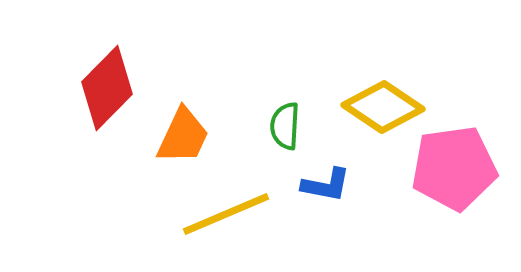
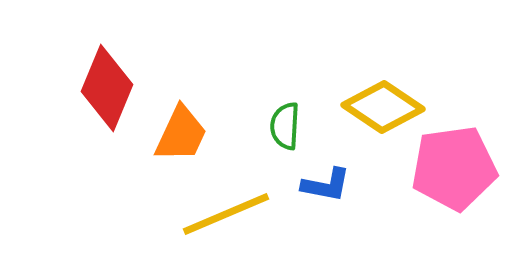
red diamond: rotated 22 degrees counterclockwise
orange trapezoid: moved 2 px left, 2 px up
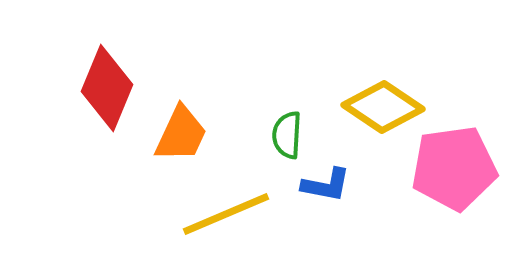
green semicircle: moved 2 px right, 9 px down
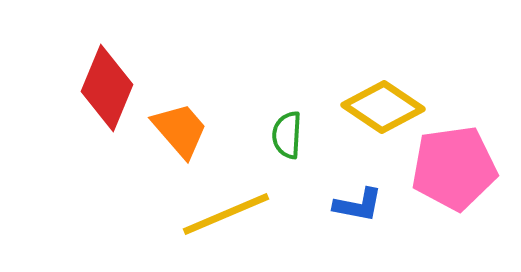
orange trapezoid: moved 1 px left, 4 px up; rotated 66 degrees counterclockwise
blue L-shape: moved 32 px right, 20 px down
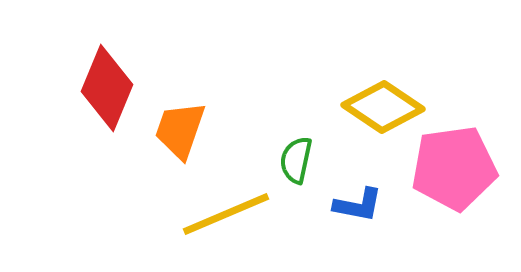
orange trapezoid: rotated 120 degrees counterclockwise
green semicircle: moved 9 px right, 25 px down; rotated 9 degrees clockwise
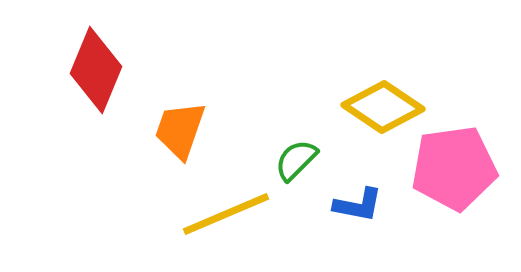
red diamond: moved 11 px left, 18 px up
green semicircle: rotated 33 degrees clockwise
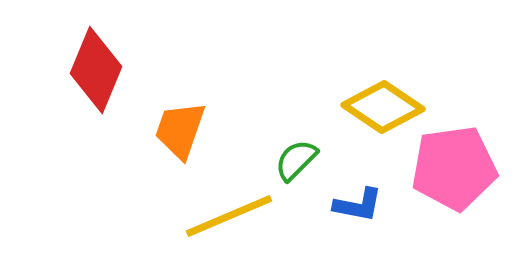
yellow line: moved 3 px right, 2 px down
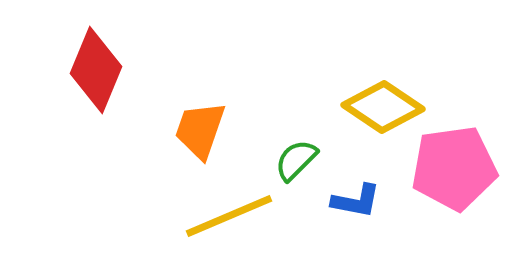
orange trapezoid: moved 20 px right
blue L-shape: moved 2 px left, 4 px up
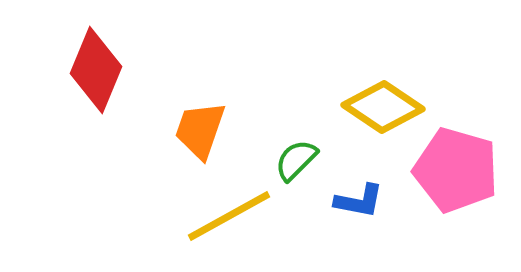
pink pentagon: moved 2 px right, 2 px down; rotated 24 degrees clockwise
blue L-shape: moved 3 px right
yellow line: rotated 6 degrees counterclockwise
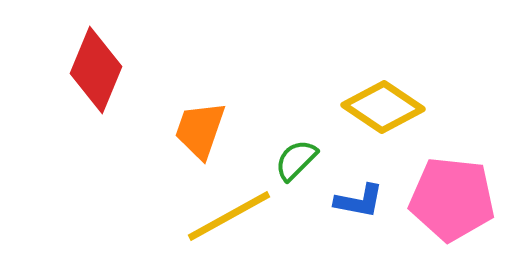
pink pentagon: moved 4 px left, 29 px down; rotated 10 degrees counterclockwise
